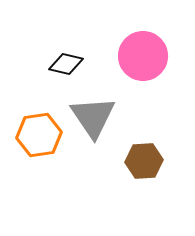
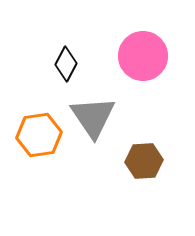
black diamond: rotated 76 degrees counterclockwise
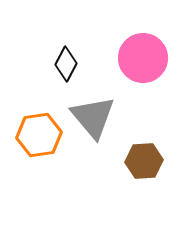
pink circle: moved 2 px down
gray triangle: rotated 6 degrees counterclockwise
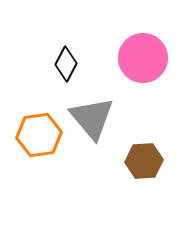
gray triangle: moved 1 px left, 1 px down
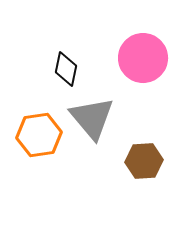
black diamond: moved 5 px down; rotated 16 degrees counterclockwise
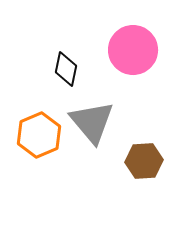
pink circle: moved 10 px left, 8 px up
gray triangle: moved 4 px down
orange hexagon: rotated 15 degrees counterclockwise
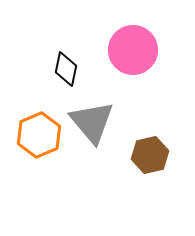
brown hexagon: moved 6 px right, 6 px up; rotated 9 degrees counterclockwise
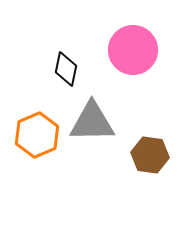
gray triangle: rotated 51 degrees counterclockwise
orange hexagon: moved 2 px left
brown hexagon: rotated 21 degrees clockwise
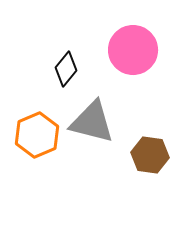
black diamond: rotated 28 degrees clockwise
gray triangle: rotated 15 degrees clockwise
